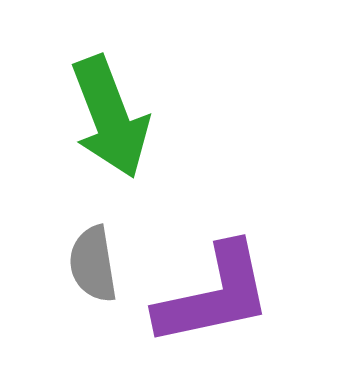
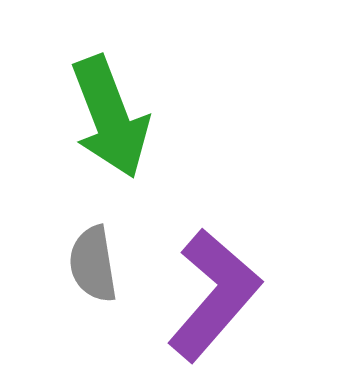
purple L-shape: rotated 37 degrees counterclockwise
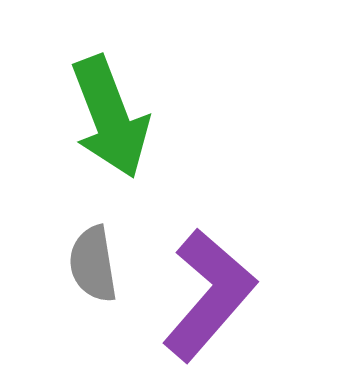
purple L-shape: moved 5 px left
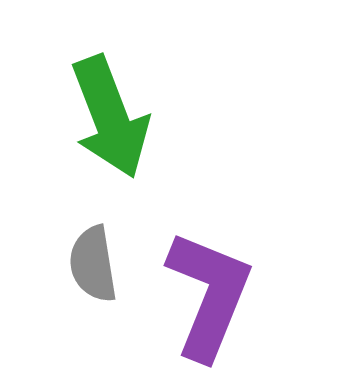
purple L-shape: rotated 19 degrees counterclockwise
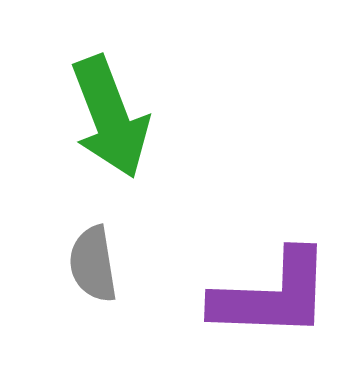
purple L-shape: moved 63 px right; rotated 70 degrees clockwise
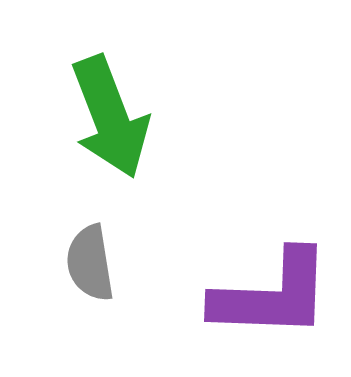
gray semicircle: moved 3 px left, 1 px up
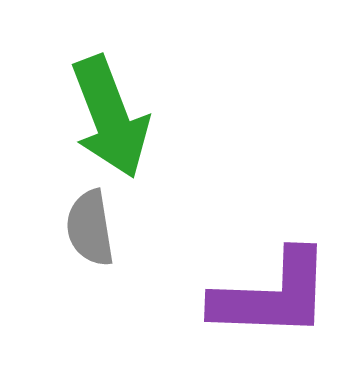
gray semicircle: moved 35 px up
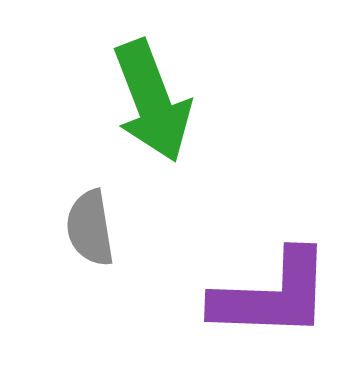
green arrow: moved 42 px right, 16 px up
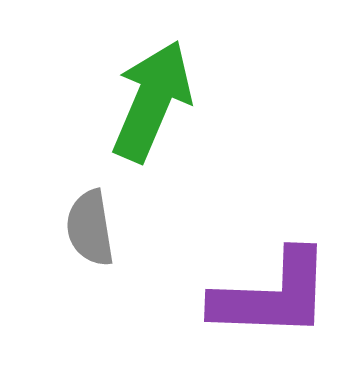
green arrow: rotated 136 degrees counterclockwise
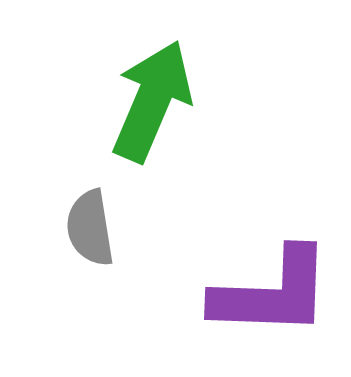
purple L-shape: moved 2 px up
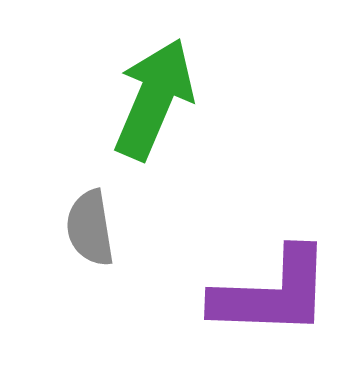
green arrow: moved 2 px right, 2 px up
